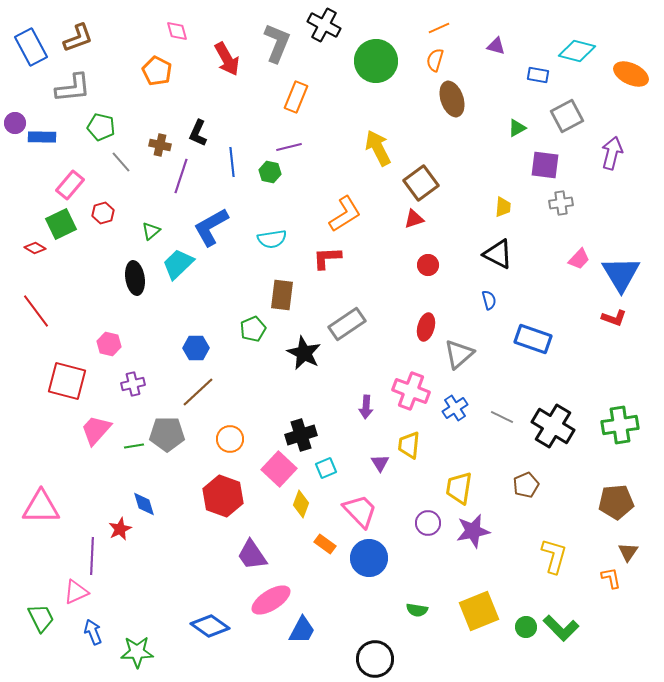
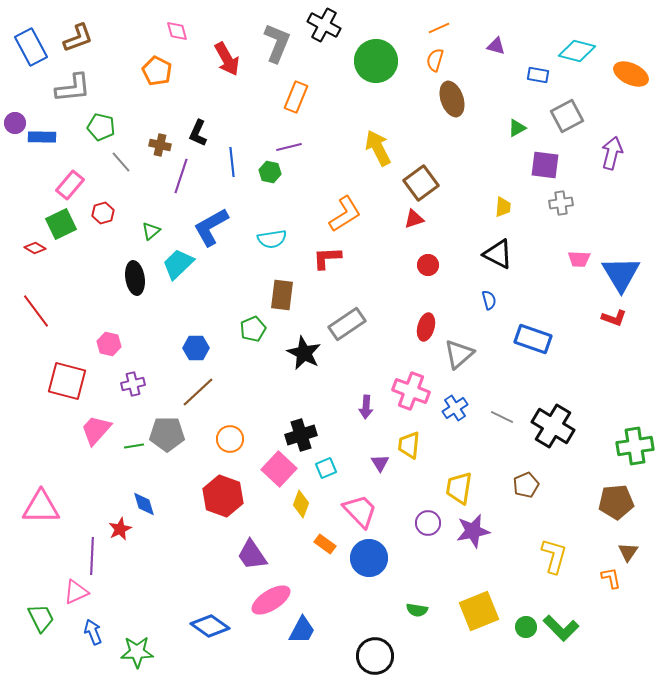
pink trapezoid at (579, 259): rotated 50 degrees clockwise
green cross at (620, 425): moved 15 px right, 21 px down
black circle at (375, 659): moved 3 px up
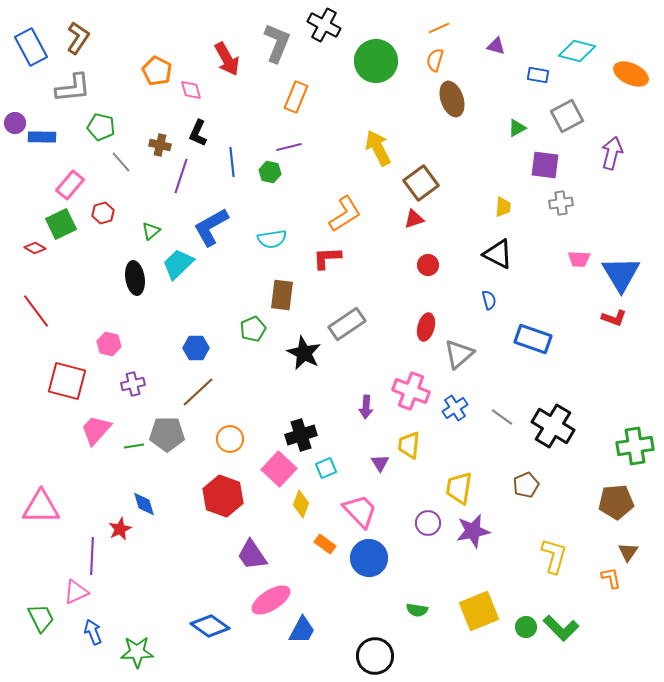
pink diamond at (177, 31): moved 14 px right, 59 px down
brown L-shape at (78, 38): rotated 36 degrees counterclockwise
gray line at (502, 417): rotated 10 degrees clockwise
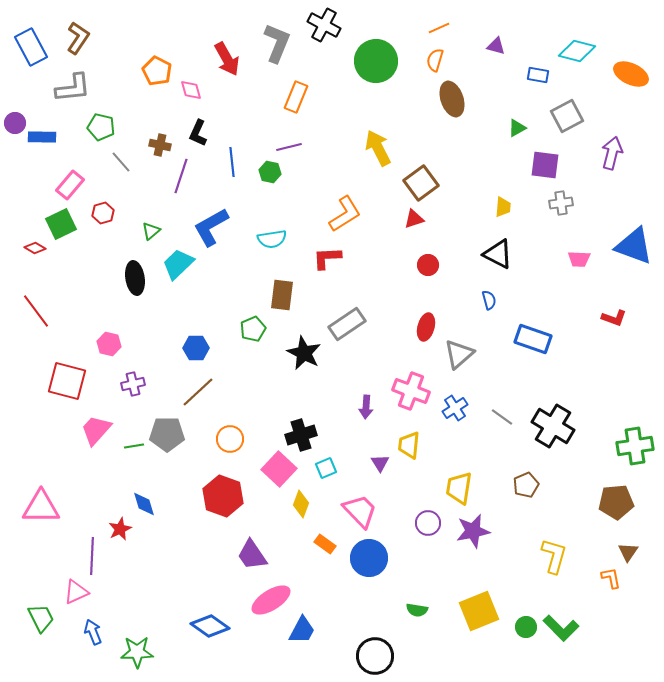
blue triangle at (621, 274): moved 13 px right, 28 px up; rotated 39 degrees counterclockwise
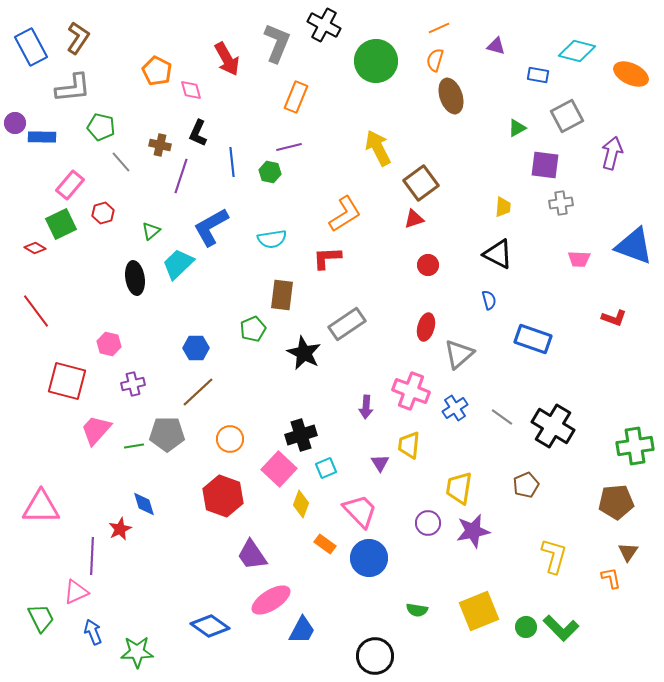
brown ellipse at (452, 99): moved 1 px left, 3 px up
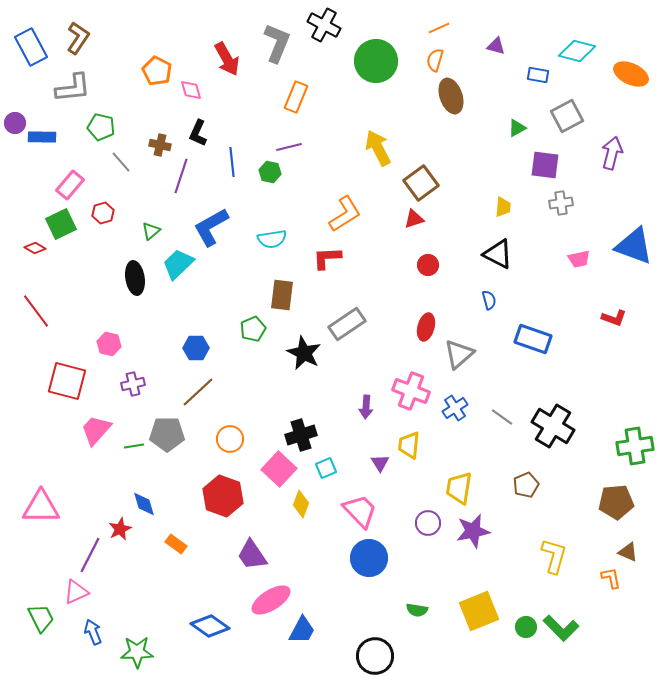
pink trapezoid at (579, 259): rotated 15 degrees counterclockwise
orange rectangle at (325, 544): moved 149 px left
brown triangle at (628, 552): rotated 40 degrees counterclockwise
purple line at (92, 556): moved 2 px left, 1 px up; rotated 24 degrees clockwise
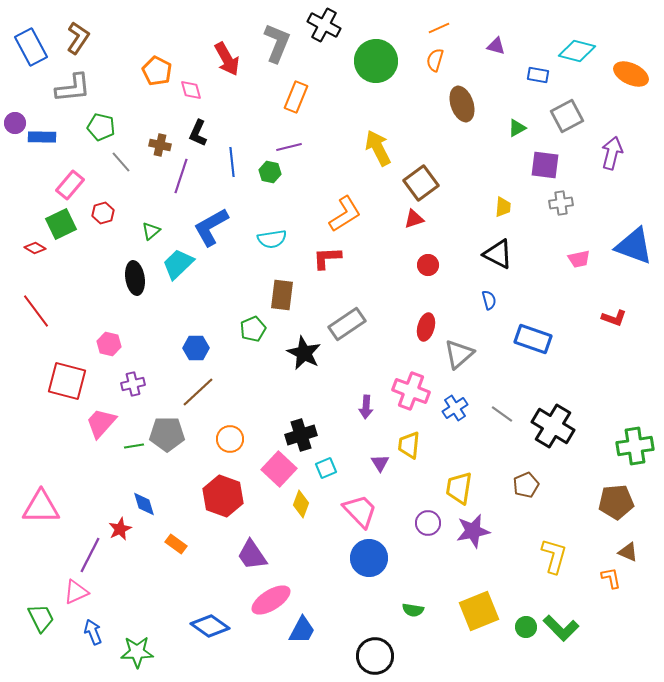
brown ellipse at (451, 96): moved 11 px right, 8 px down
gray line at (502, 417): moved 3 px up
pink trapezoid at (96, 430): moved 5 px right, 7 px up
green semicircle at (417, 610): moved 4 px left
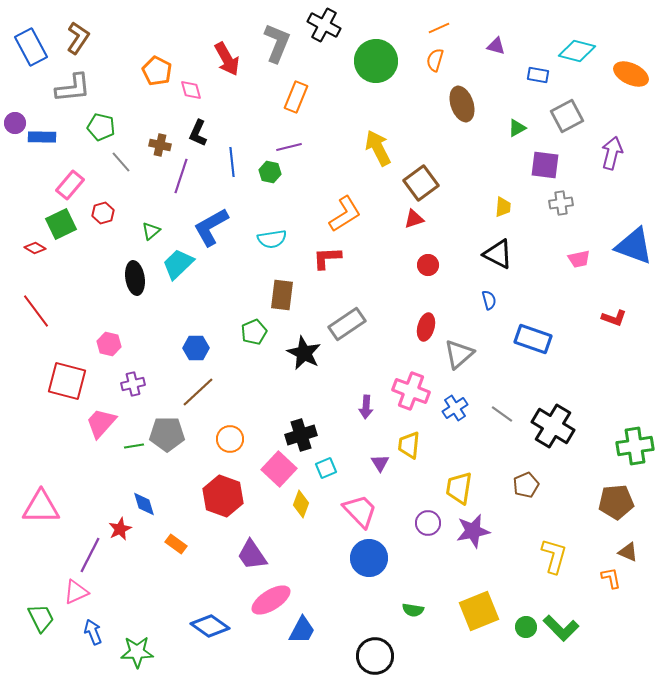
green pentagon at (253, 329): moved 1 px right, 3 px down
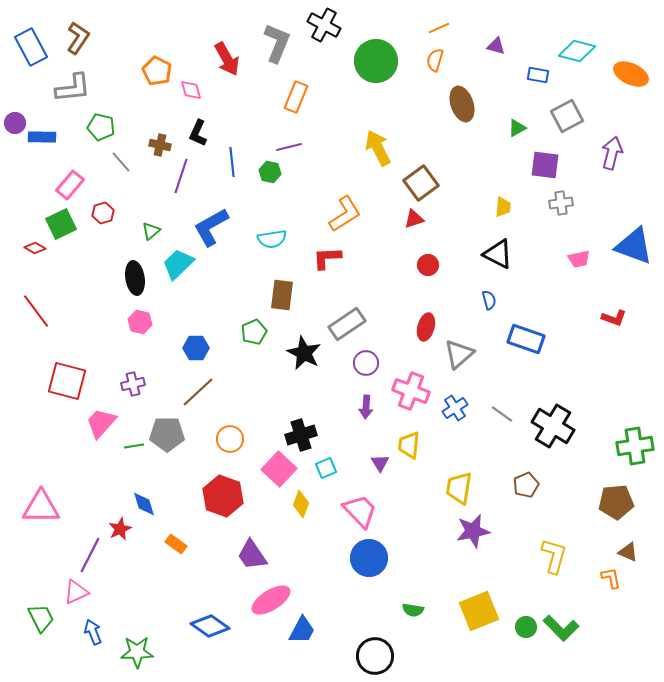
blue rectangle at (533, 339): moved 7 px left
pink hexagon at (109, 344): moved 31 px right, 22 px up
purple circle at (428, 523): moved 62 px left, 160 px up
